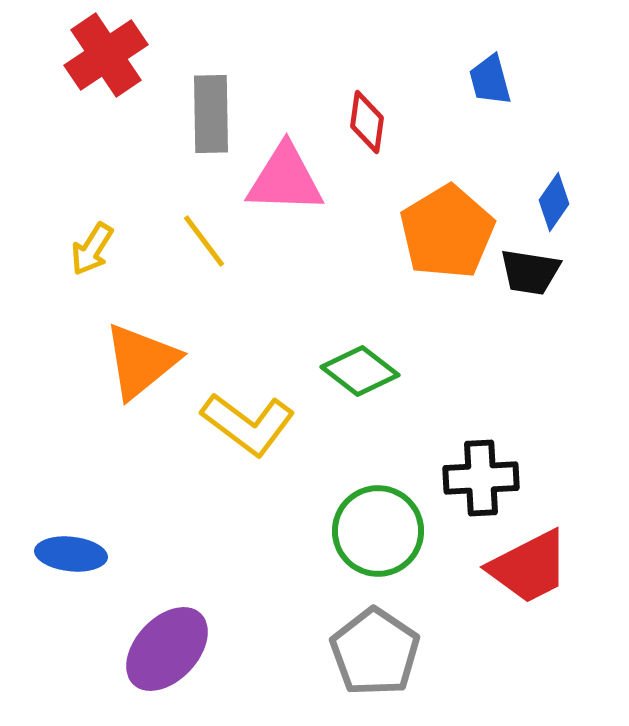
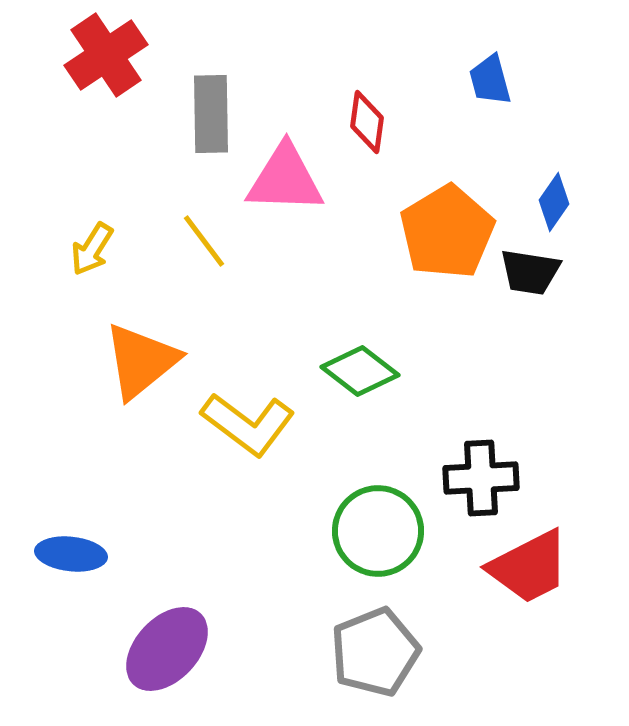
gray pentagon: rotated 16 degrees clockwise
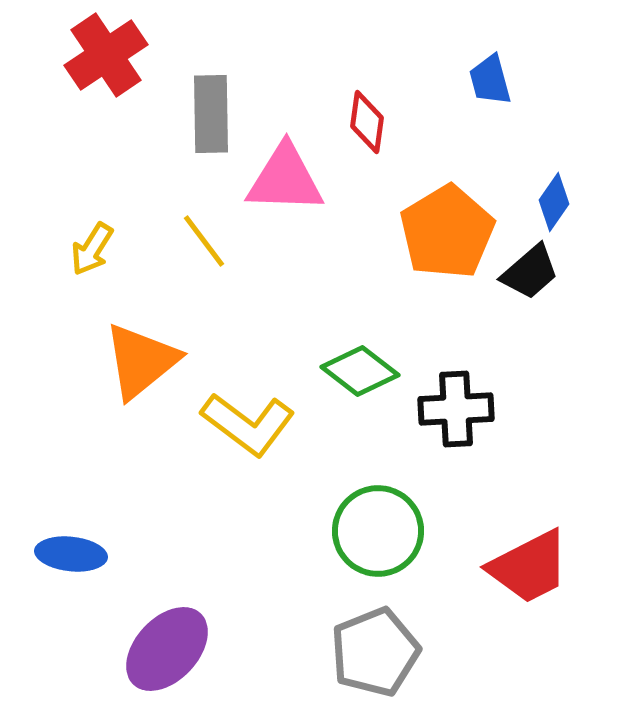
black trapezoid: rotated 50 degrees counterclockwise
black cross: moved 25 px left, 69 px up
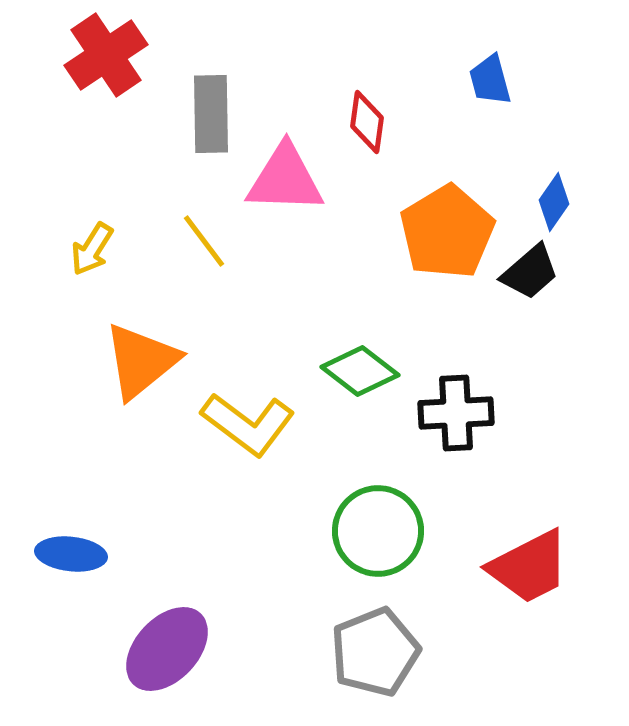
black cross: moved 4 px down
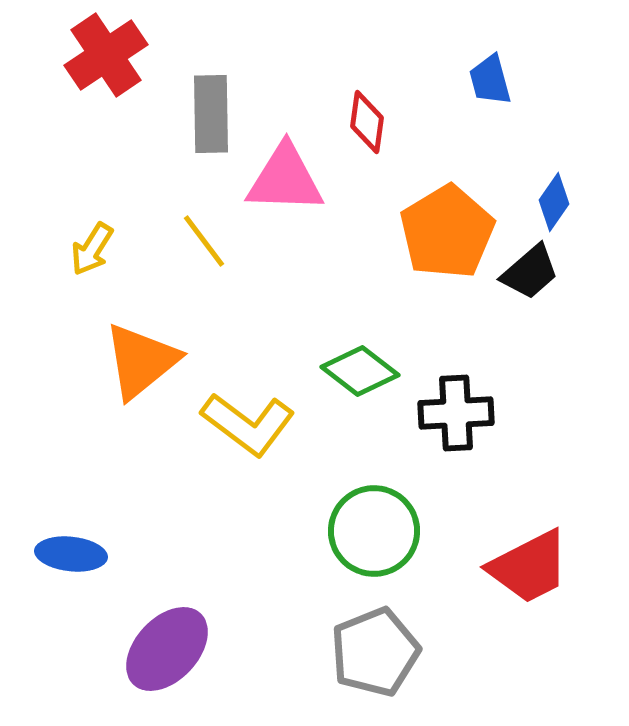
green circle: moved 4 px left
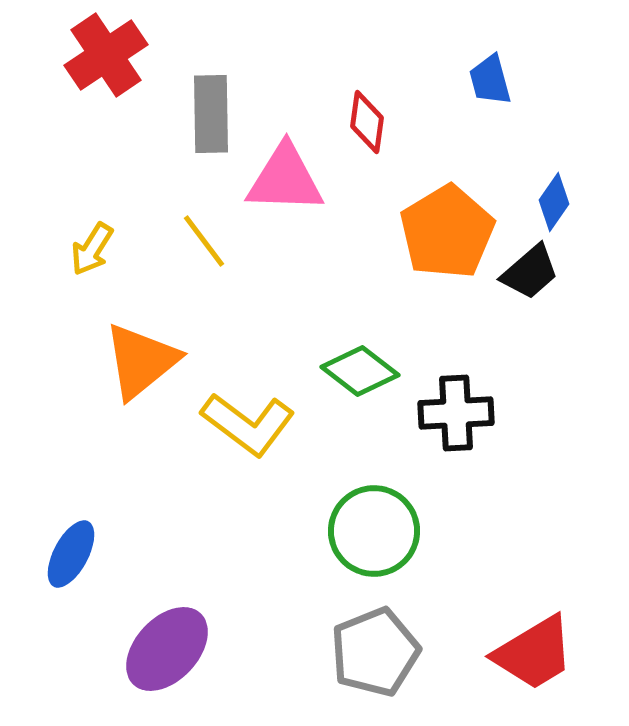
blue ellipse: rotated 68 degrees counterclockwise
red trapezoid: moved 5 px right, 86 px down; rotated 4 degrees counterclockwise
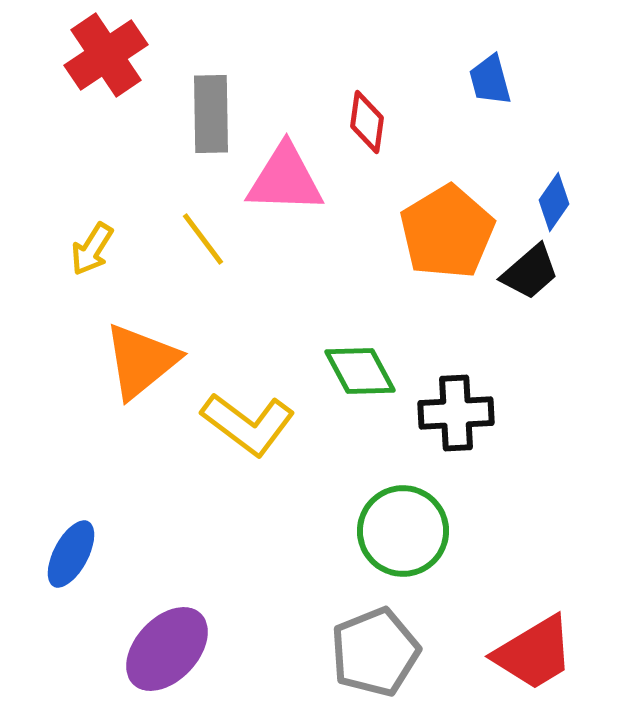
yellow line: moved 1 px left, 2 px up
green diamond: rotated 24 degrees clockwise
green circle: moved 29 px right
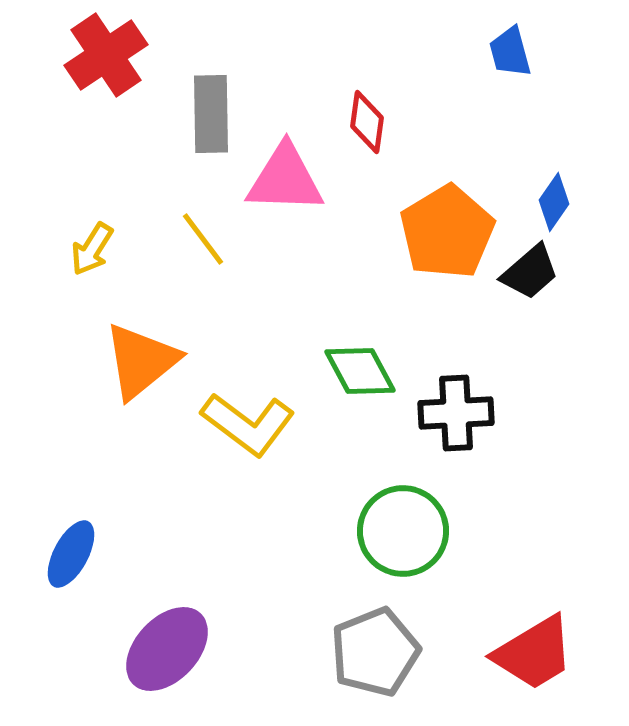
blue trapezoid: moved 20 px right, 28 px up
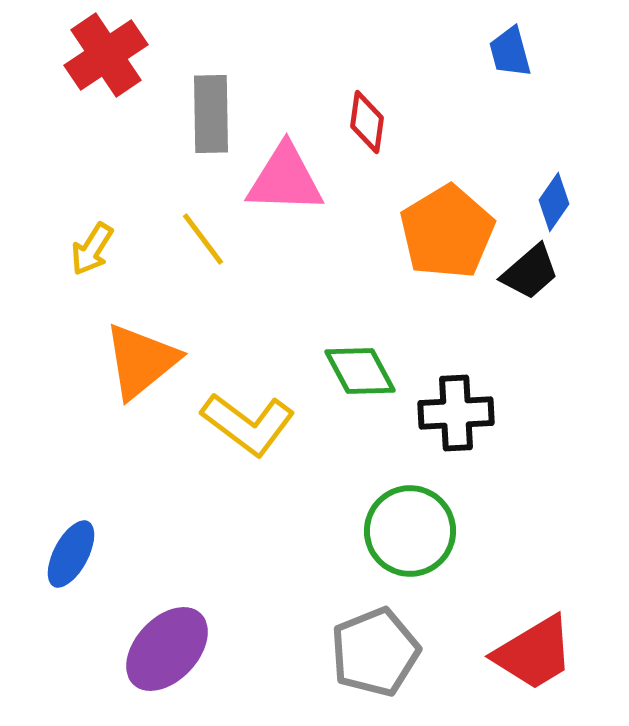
green circle: moved 7 px right
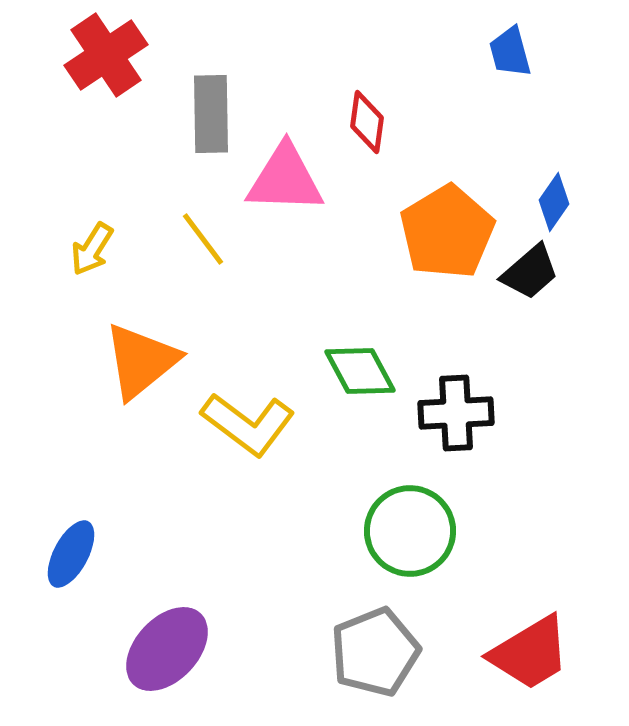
red trapezoid: moved 4 px left
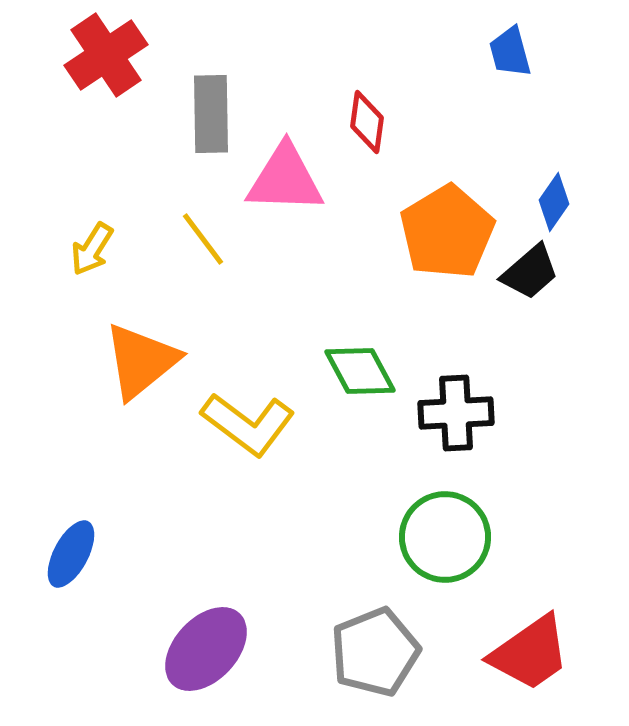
green circle: moved 35 px right, 6 px down
purple ellipse: moved 39 px right
red trapezoid: rotated 4 degrees counterclockwise
